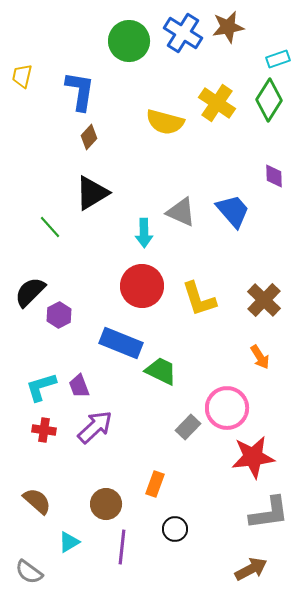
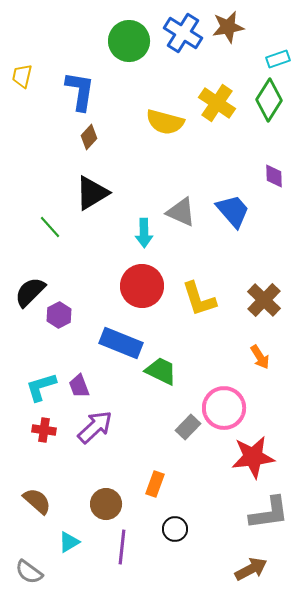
pink circle: moved 3 px left
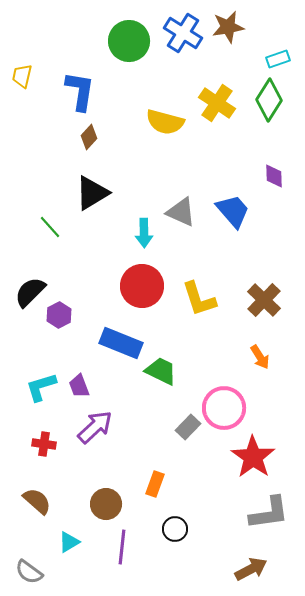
red cross: moved 14 px down
red star: rotated 30 degrees counterclockwise
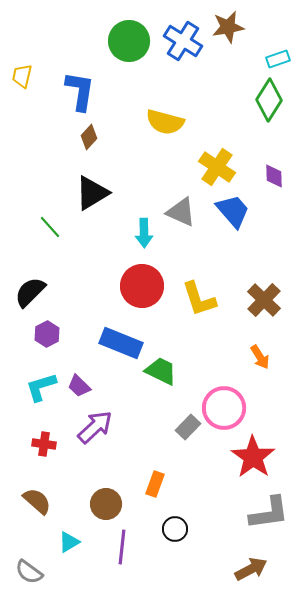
blue cross: moved 8 px down
yellow cross: moved 64 px down
purple hexagon: moved 12 px left, 19 px down
purple trapezoid: rotated 25 degrees counterclockwise
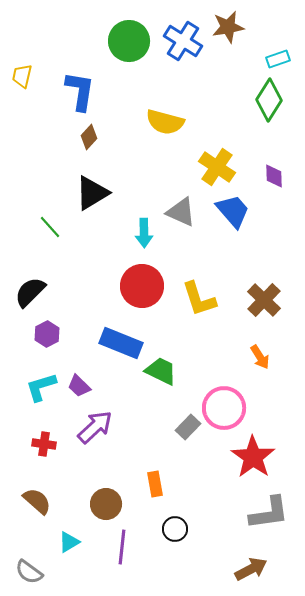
orange rectangle: rotated 30 degrees counterclockwise
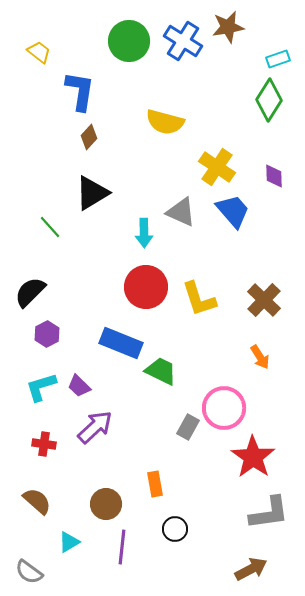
yellow trapezoid: moved 17 px right, 24 px up; rotated 115 degrees clockwise
red circle: moved 4 px right, 1 px down
gray rectangle: rotated 15 degrees counterclockwise
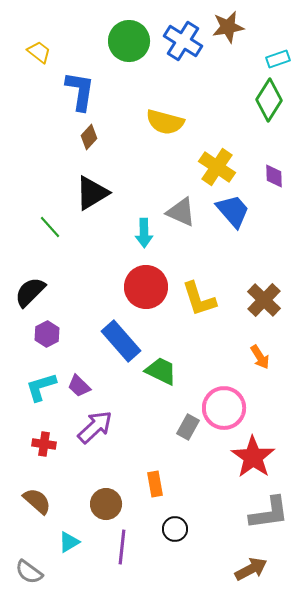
blue rectangle: moved 2 px up; rotated 27 degrees clockwise
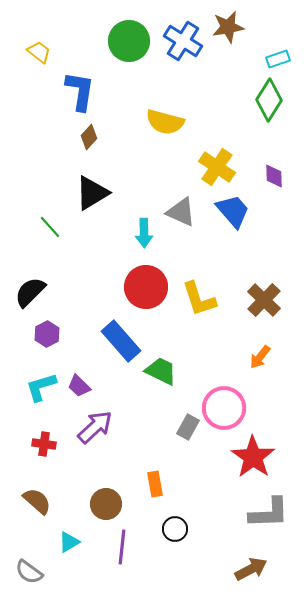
orange arrow: rotated 70 degrees clockwise
gray L-shape: rotated 6 degrees clockwise
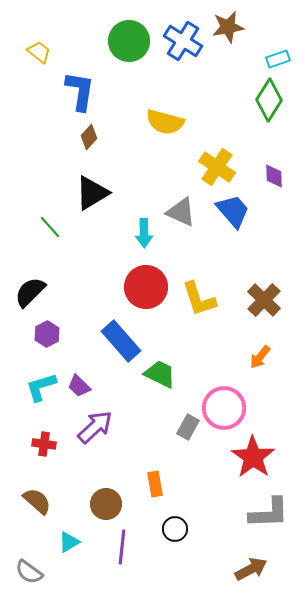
green trapezoid: moved 1 px left, 3 px down
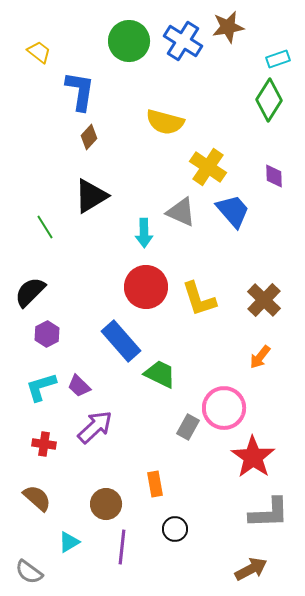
yellow cross: moved 9 px left
black triangle: moved 1 px left, 3 px down
green line: moved 5 px left; rotated 10 degrees clockwise
brown semicircle: moved 3 px up
